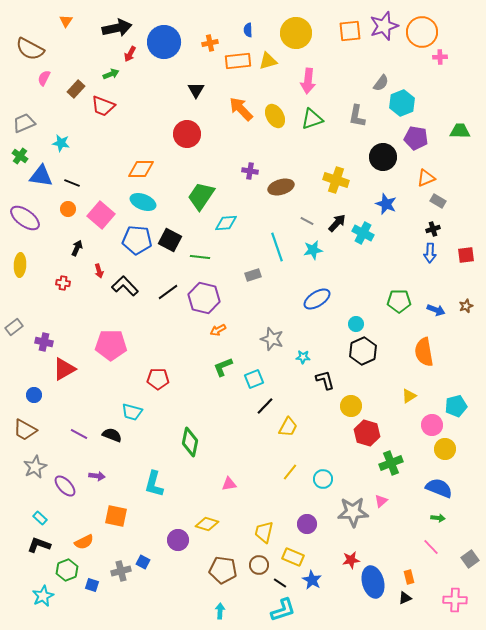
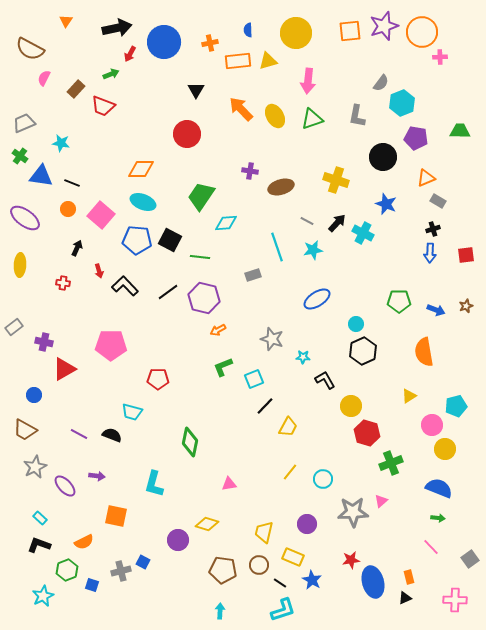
black L-shape at (325, 380): rotated 15 degrees counterclockwise
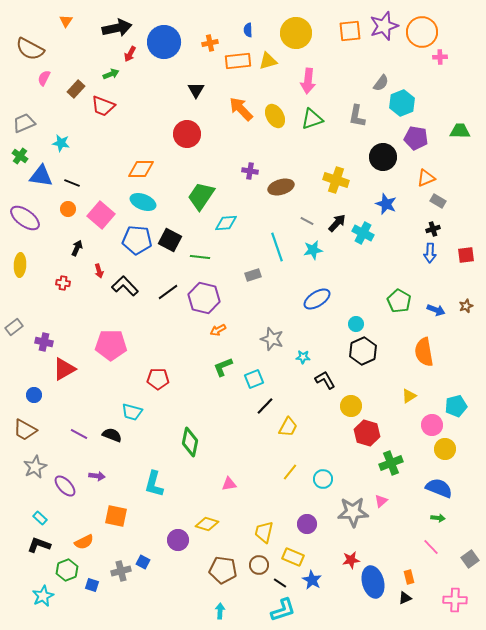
green pentagon at (399, 301): rotated 30 degrees clockwise
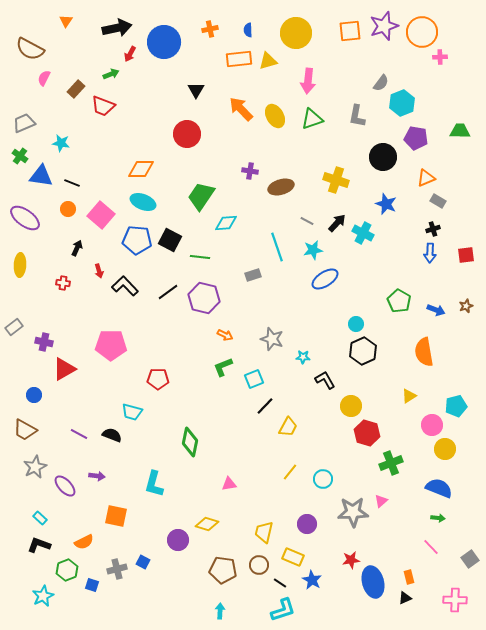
orange cross at (210, 43): moved 14 px up
orange rectangle at (238, 61): moved 1 px right, 2 px up
blue ellipse at (317, 299): moved 8 px right, 20 px up
orange arrow at (218, 330): moved 7 px right, 5 px down; rotated 126 degrees counterclockwise
gray cross at (121, 571): moved 4 px left, 2 px up
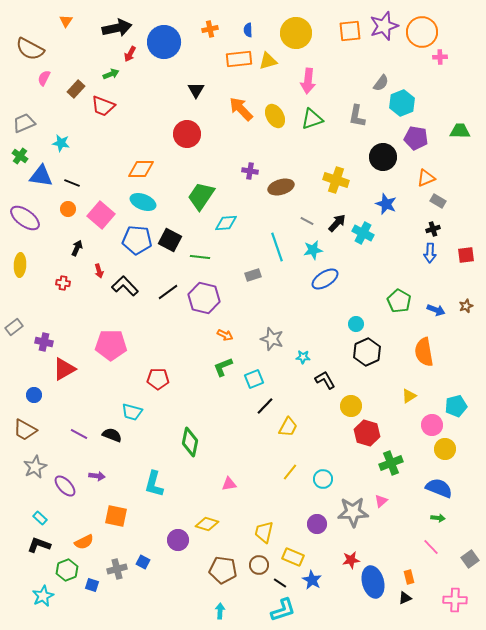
black hexagon at (363, 351): moved 4 px right, 1 px down
purple circle at (307, 524): moved 10 px right
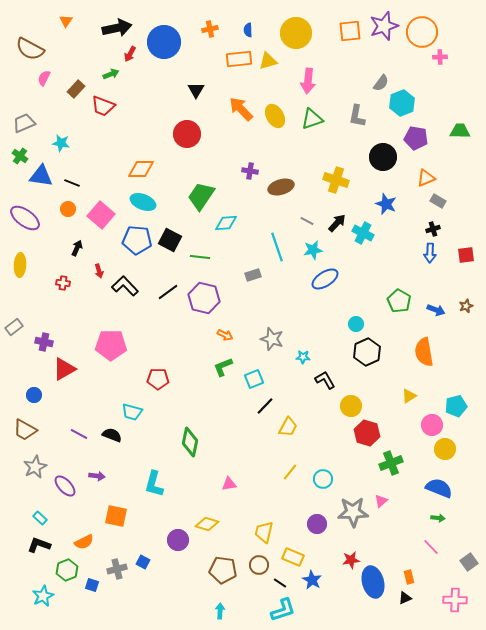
gray square at (470, 559): moved 1 px left, 3 px down
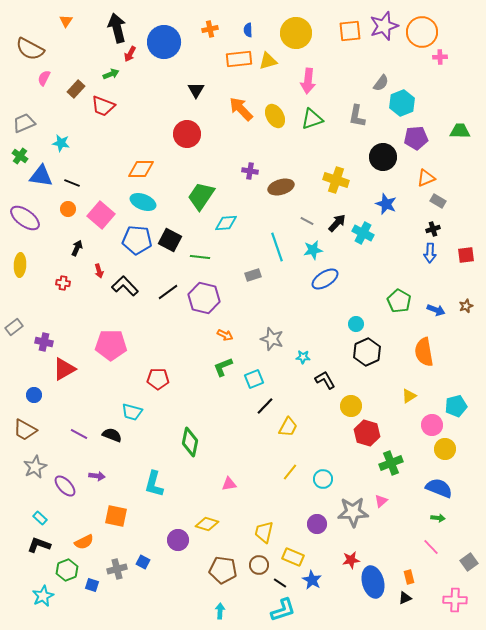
black arrow at (117, 28): rotated 92 degrees counterclockwise
purple pentagon at (416, 138): rotated 15 degrees counterclockwise
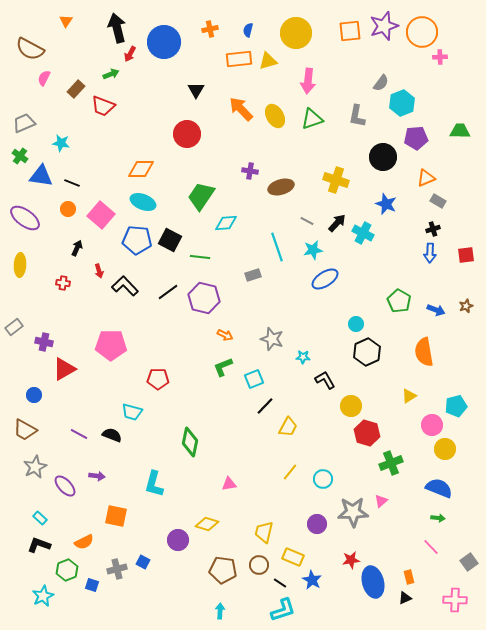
blue semicircle at (248, 30): rotated 16 degrees clockwise
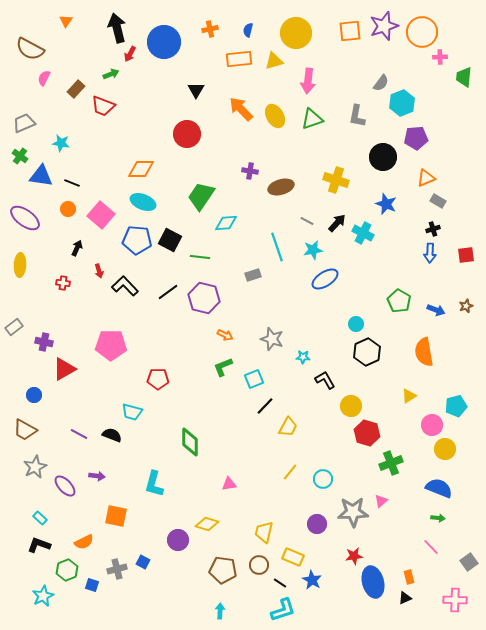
yellow triangle at (268, 61): moved 6 px right
green trapezoid at (460, 131): moved 4 px right, 54 px up; rotated 85 degrees counterclockwise
green diamond at (190, 442): rotated 12 degrees counterclockwise
red star at (351, 560): moved 3 px right, 4 px up
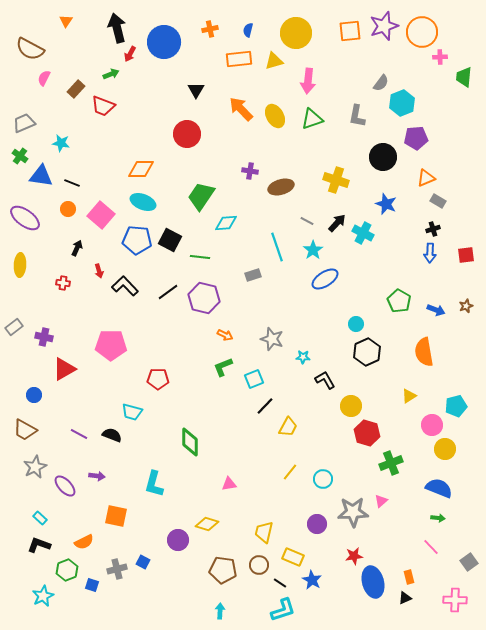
cyan star at (313, 250): rotated 24 degrees counterclockwise
purple cross at (44, 342): moved 5 px up
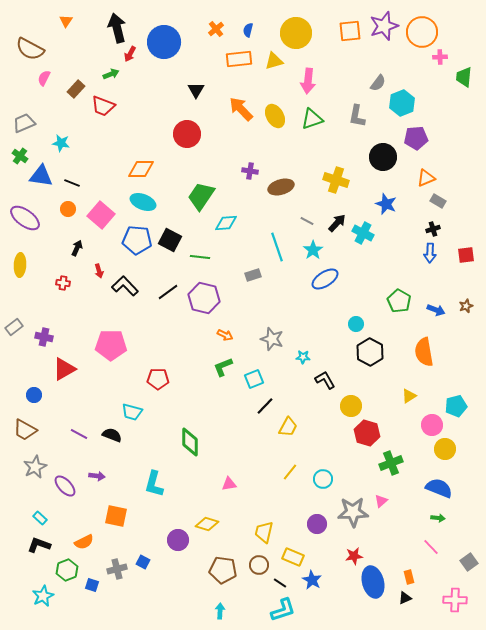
orange cross at (210, 29): moved 6 px right; rotated 28 degrees counterclockwise
gray semicircle at (381, 83): moved 3 px left
black hexagon at (367, 352): moved 3 px right; rotated 8 degrees counterclockwise
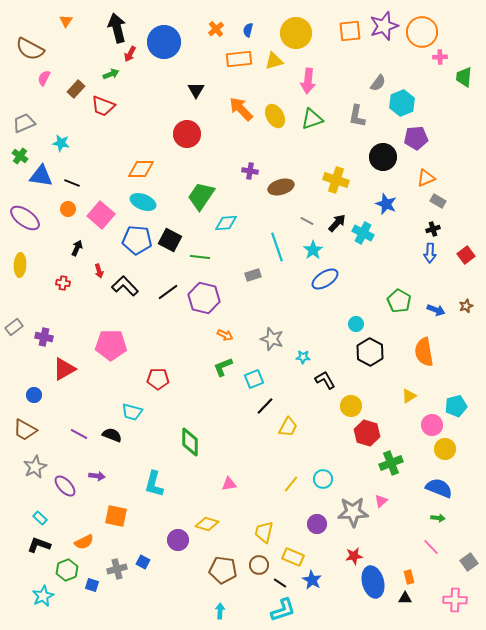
red square at (466, 255): rotated 30 degrees counterclockwise
yellow line at (290, 472): moved 1 px right, 12 px down
black triangle at (405, 598): rotated 24 degrees clockwise
